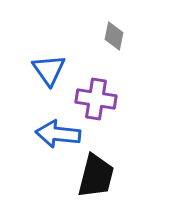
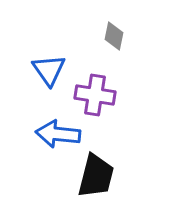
purple cross: moved 1 px left, 4 px up
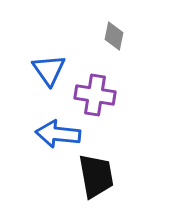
black trapezoid: rotated 24 degrees counterclockwise
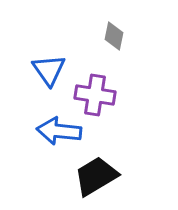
blue arrow: moved 1 px right, 3 px up
black trapezoid: rotated 111 degrees counterclockwise
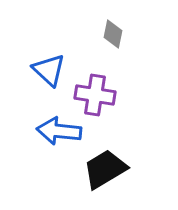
gray diamond: moved 1 px left, 2 px up
blue triangle: rotated 12 degrees counterclockwise
black trapezoid: moved 9 px right, 7 px up
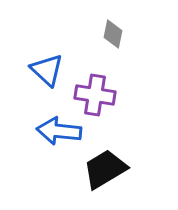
blue triangle: moved 2 px left
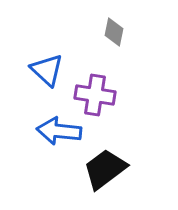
gray diamond: moved 1 px right, 2 px up
black trapezoid: rotated 6 degrees counterclockwise
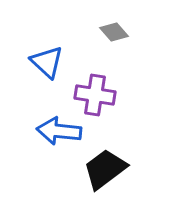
gray diamond: rotated 52 degrees counterclockwise
blue triangle: moved 8 px up
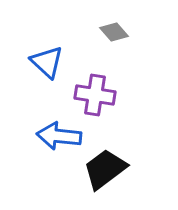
blue arrow: moved 5 px down
